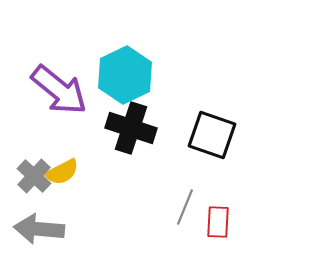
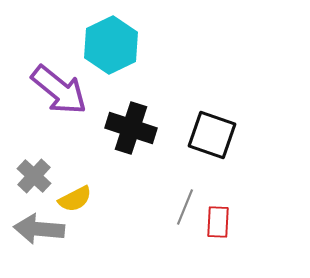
cyan hexagon: moved 14 px left, 30 px up
yellow semicircle: moved 13 px right, 27 px down
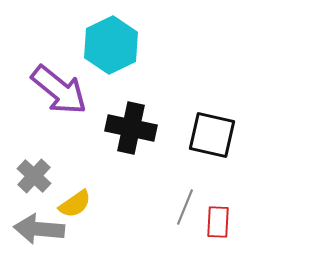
black cross: rotated 6 degrees counterclockwise
black square: rotated 6 degrees counterclockwise
yellow semicircle: moved 5 px down; rotated 8 degrees counterclockwise
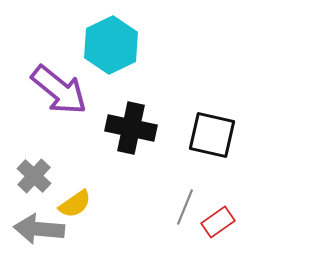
red rectangle: rotated 52 degrees clockwise
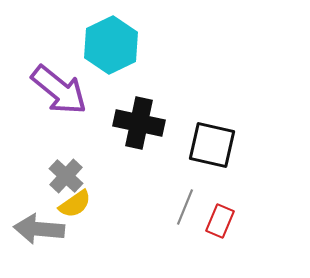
black cross: moved 8 px right, 5 px up
black square: moved 10 px down
gray cross: moved 32 px right
red rectangle: moved 2 px right, 1 px up; rotated 32 degrees counterclockwise
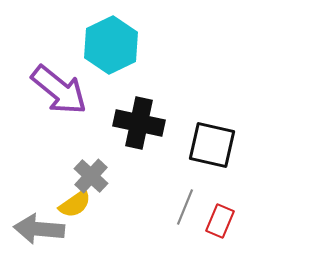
gray cross: moved 25 px right
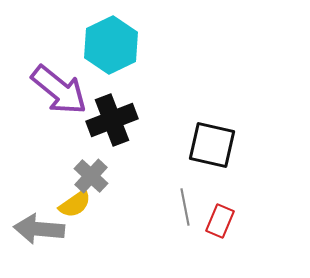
black cross: moved 27 px left, 3 px up; rotated 33 degrees counterclockwise
gray line: rotated 33 degrees counterclockwise
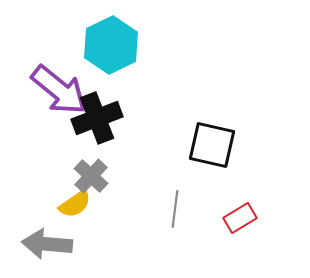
black cross: moved 15 px left, 2 px up
gray line: moved 10 px left, 2 px down; rotated 18 degrees clockwise
red rectangle: moved 20 px right, 3 px up; rotated 36 degrees clockwise
gray arrow: moved 8 px right, 15 px down
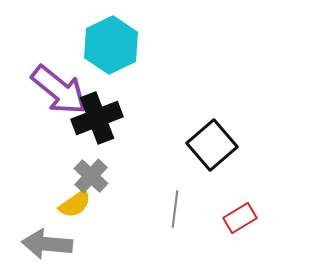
black square: rotated 36 degrees clockwise
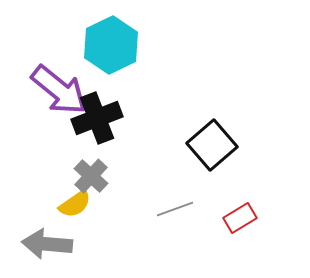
gray line: rotated 63 degrees clockwise
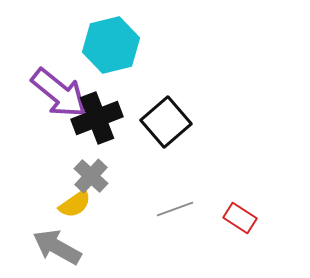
cyan hexagon: rotated 12 degrees clockwise
purple arrow: moved 3 px down
black square: moved 46 px left, 23 px up
red rectangle: rotated 64 degrees clockwise
gray arrow: moved 10 px right, 3 px down; rotated 24 degrees clockwise
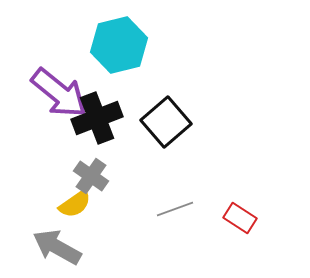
cyan hexagon: moved 8 px right
gray cross: rotated 8 degrees counterclockwise
